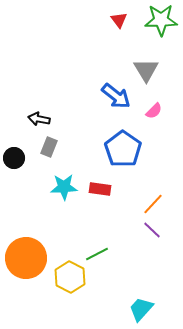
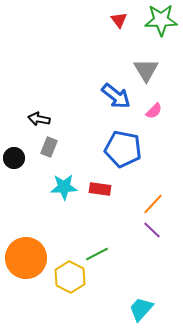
blue pentagon: rotated 24 degrees counterclockwise
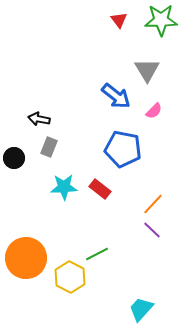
gray triangle: moved 1 px right
red rectangle: rotated 30 degrees clockwise
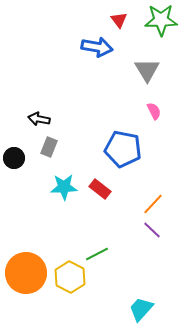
blue arrow: moved 19 px left, 49 px up; rotated 28 degrees counterclockwise
pink semicircle: rotated 72 degrees counterclockwise
orange circle: moved 15 px down
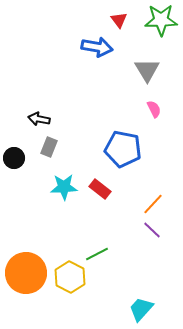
pink semicircle: moved 2 px up
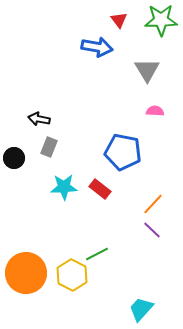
pink semicircle: moved 1 px right, 2 px down; rotated 60 degrees counterclockwise
blue pentagon: moved 3 px down
yellow hexagon: moved 2 px right, 2 px up
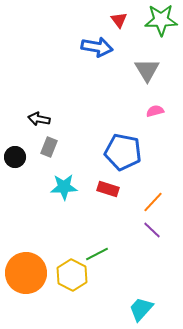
pink semicircle: rotated 18 degrees counterclockwise
black circle: moved 1 px right, 1 px up
red rectangle: moved 8 px right; rotated 20 degrees counterclockwise
orange line: moved 2 px up
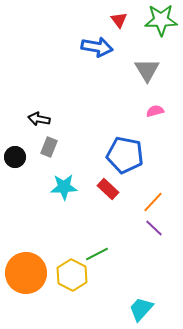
blue pentagon: moved 2 px right, 3 px down
red rectangle: rotated 25 degrees clockwise
purple line: moved 2 px right, 2 px up
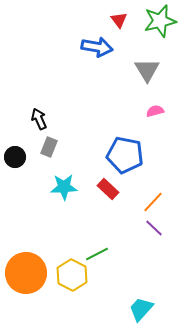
green star: moved 1 px left, 1 px down; rotated 12 degrees counterclockwise
black arrow: rotated 55 degrees clockwise
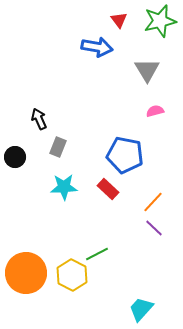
gray rectangle: moved 9 px right
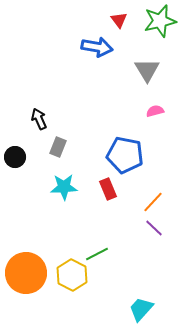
red rectangle: rotated 25 degrees clockwise
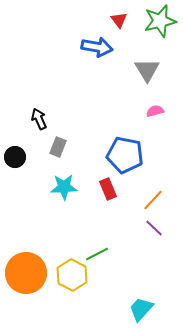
orange line: moved 2 px up
